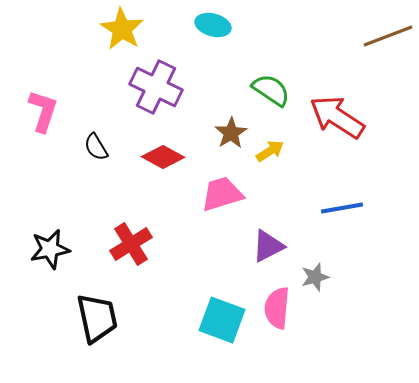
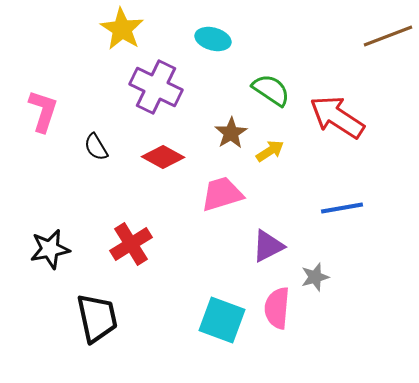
cyan ellipse: moved 14 px down
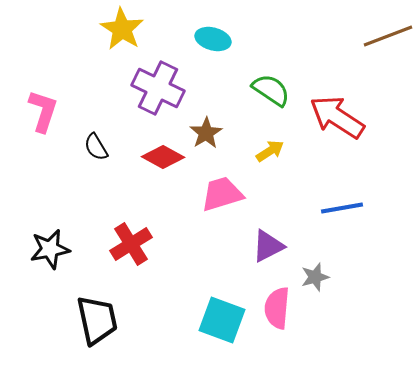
purple cross: moved 2 px right, 1 px down
brown star: moved 25 px left
black trapezoid: moved 2 px down
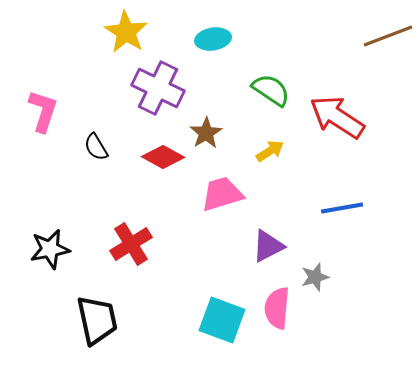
yellow star: moved 4 px right, 3 px down
cyan ellipse: rotated 24 degrees counterclockwise
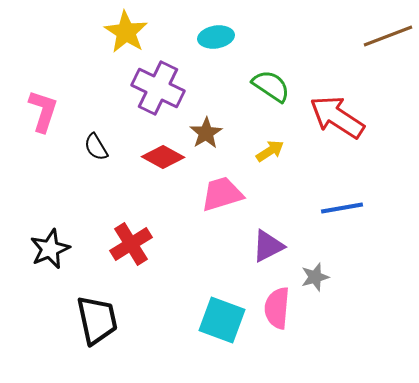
cyan ellipse: moved 3 px right, 2 px up
green semicircle: moved 4 px up
black star: rotated 12 degrees counterclockwise
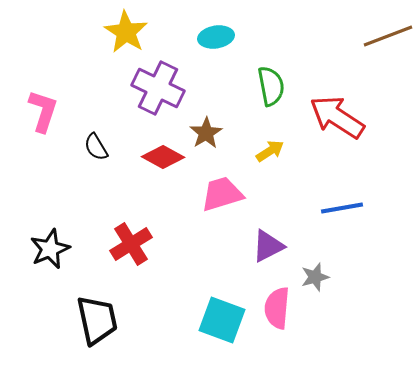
green semicircle: rotated 45 degrees clockwise
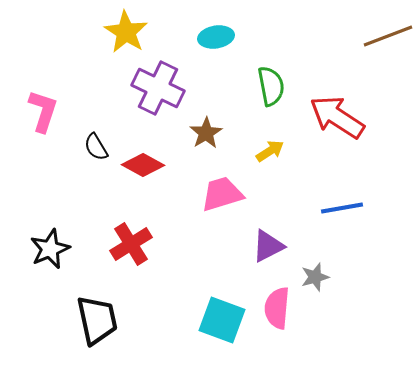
red diamond: moved 20 px left, 8 px down
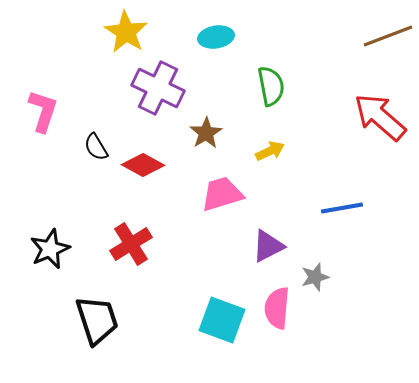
red arrow: moved 43 px right; rotated 8 degrees clockwise
yellow arrow: rotated 8 degrees clockwise
black trapezoid: rotated 6 degrees counterclockwise
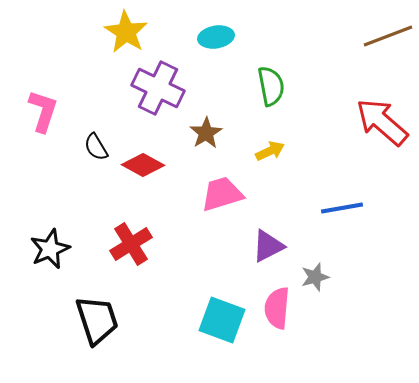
red arrow: moved 2 px right, 5 px down
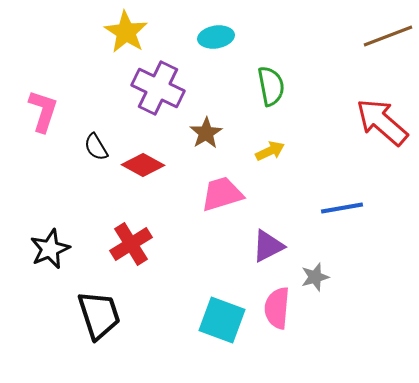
black trapezoid: moved 2 px right, 5 px up
